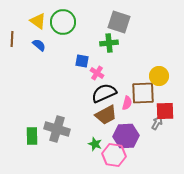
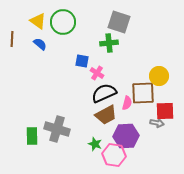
blue semicircle: moved 1 px right, 1 px up
gray arrow: rotated 72 degrees clockwise
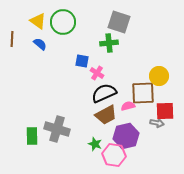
pink semicircle: moved 1 px right, 3 px down; rotated 120 degrees counterclockwise
purple hexagon: rotated 10 degrees counterclockwise
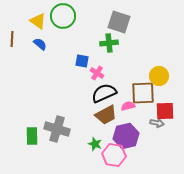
green circle: moved 6 px up
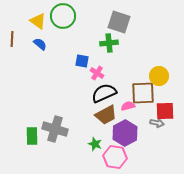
gray cross: moved 2 px left
purple hexagon: moved 1 px left, 3 px up; rotated 15 degrees counterclockwise
pink hexagon: moved 1 px right, 2 px down
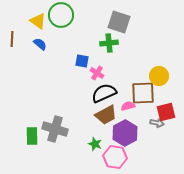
green circle: moved 2 px left, 1 px up
red square: moved 1 px right, 1 px down; rotated 12 degrees counterclockwise
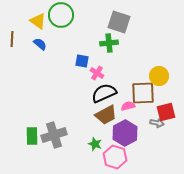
gray cross: moved 1 px left, 6 px down; rotated 35 degrees counterclockwise
pink hexagon: rotated 10 degrees clockwise
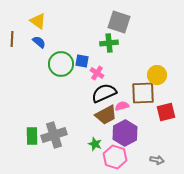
green circle: moved 49 px down
blue semicircle: moved 1 px left, 2 px up
yellow circle: moved 2 px left, 1 px up
pink semicircle: moved 6 px left
gray arrow: moved 37 px down
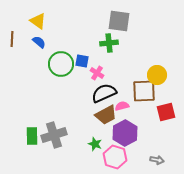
gray square: moved 1 px up; rotated 10 degrees counterclockwise
brown square: moved 1 px right, 2 px up
